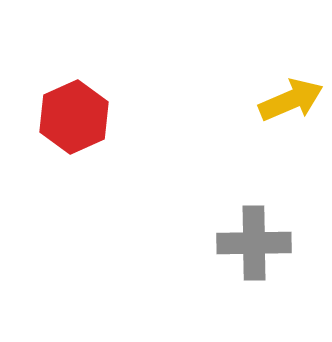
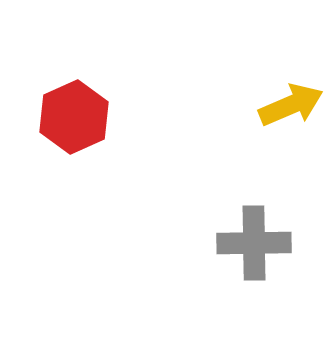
yellow arrow: moved 5 px down
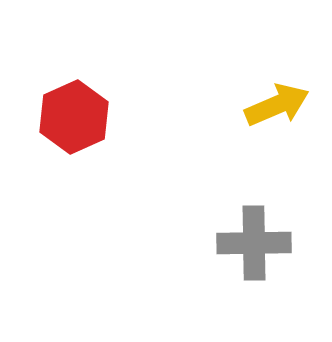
yellow arrow: moved 14 px left
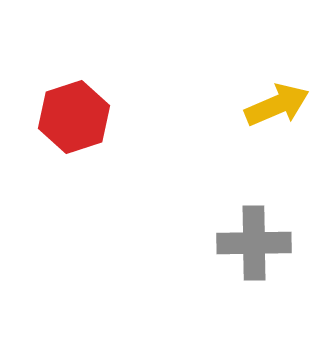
red hexagon: rotated 6 degrees clockwise
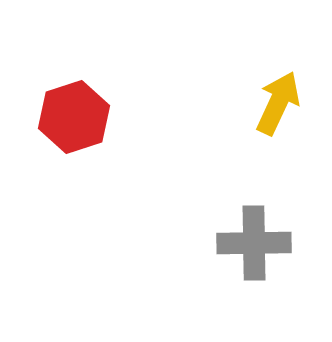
yellow arrow: moved 1 px right, 2 px up; rotated 42 degrees counterclockwise
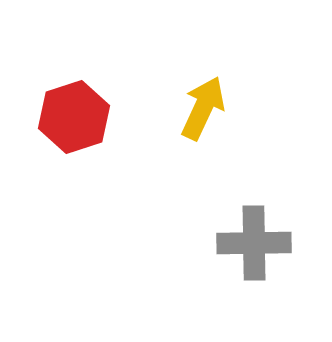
yellow arrow: moved 75 px left, 5 px down
